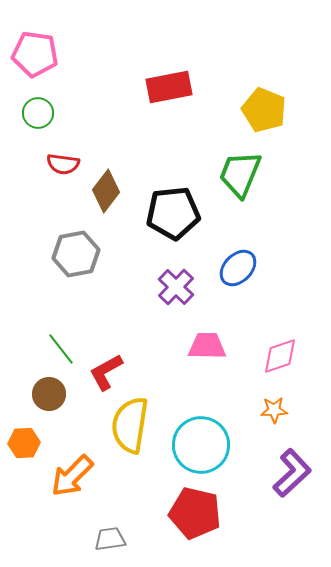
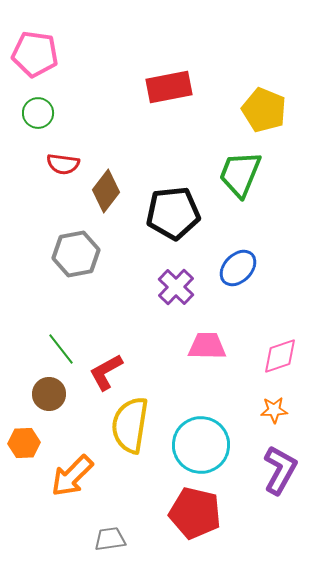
purple L-shape: moved 12 px left, 3 px up; rotated 18 degrees counterclockwise
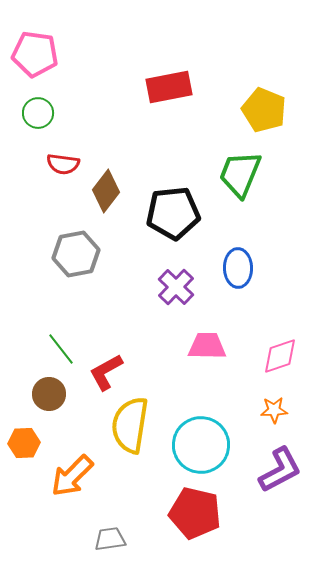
blue ellipse: rotated 45 degrees counterclockwise
purple L-shape: rotated 33 degrees clockwise
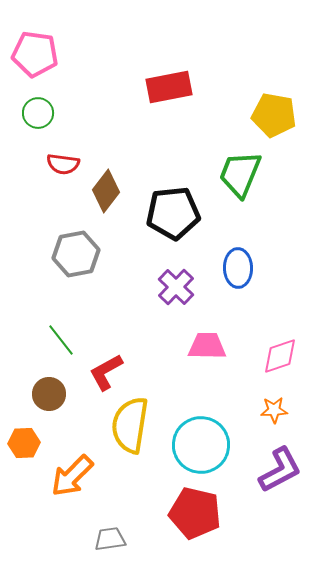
yellow pentagon: moved 10 px right, 5 px down; rotated 12 degrees counterclockwise
green line: moved 9 px up
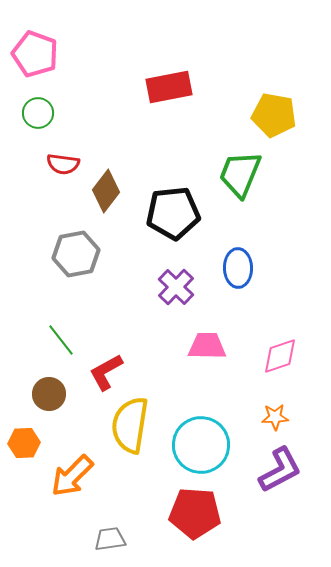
pink pentagon: rotated 12 degrees clockwise
orange star: moved 1 px right, 7 px down
red pentagon: rotated 9 degrees counterclockwise
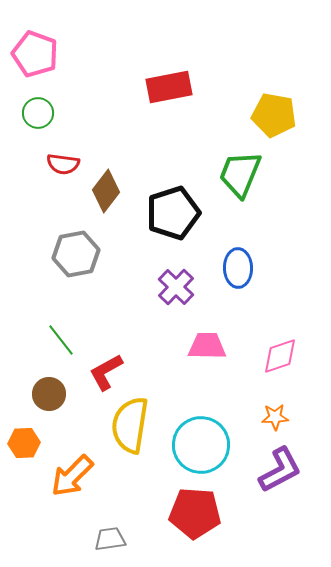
black pentagon: rotated 12 degrees counterclockwise
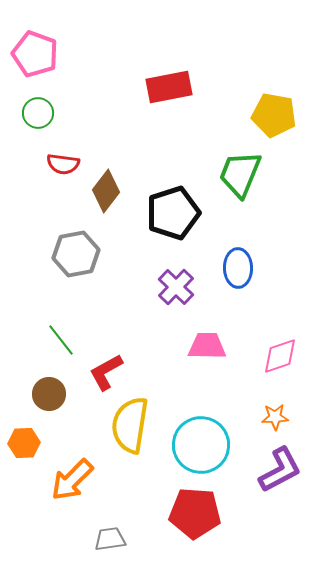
orange arrow: moved 4 px down
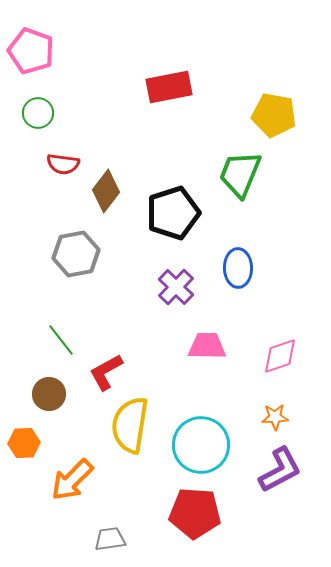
pink pentagon: moved 4 px left, 3 px up
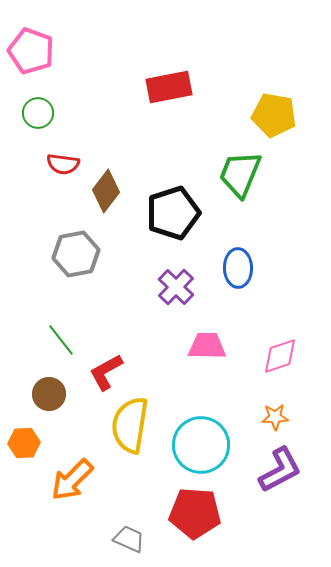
gray trapezoid: moved 19 px right; rotated 32 degrees clockwise
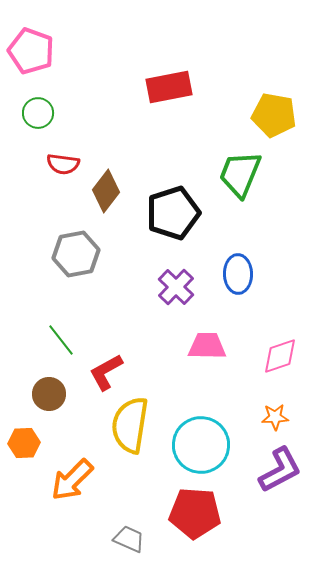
blue ellipse: moved 6 px down
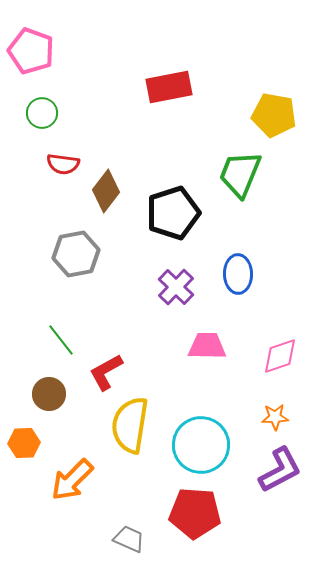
green circle: moved 4 px right
